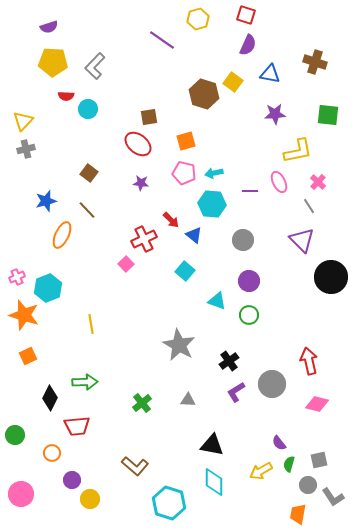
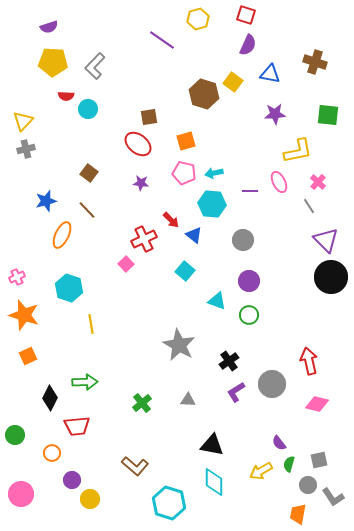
purple triangle at (302, 240): moved 24 px right
cyan hexagon at (48, 288): moved 21 px right; rotated 20 degrees counterclockwise
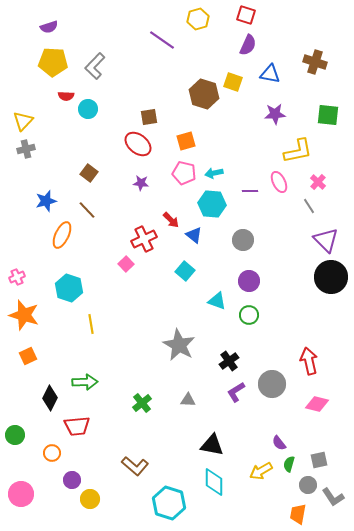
yellow square at (233, 82): rotated 18 degrees counterclockwise
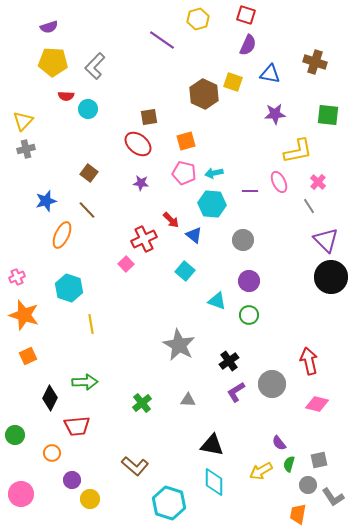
brown hexagon at (204, 94): rotated 8 degrees clockwise
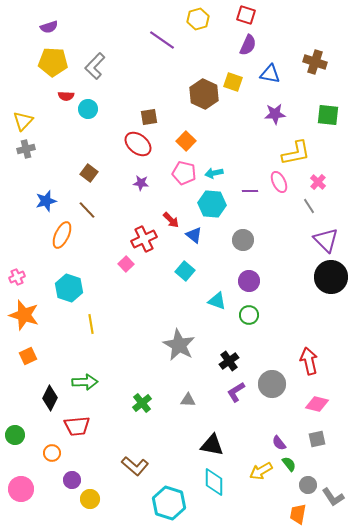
orange square at (186, 141): rotated 30 degrees counterclockwise
yellow L-shape at (298, 151): moved 2 px left, 2 px down
gray square at (319, 460): moved 2 px left, 21 px up
green semicircle at (289, 464): rotated 126 degrees clockwise
pink circle at (21, 494): moved 5 px up
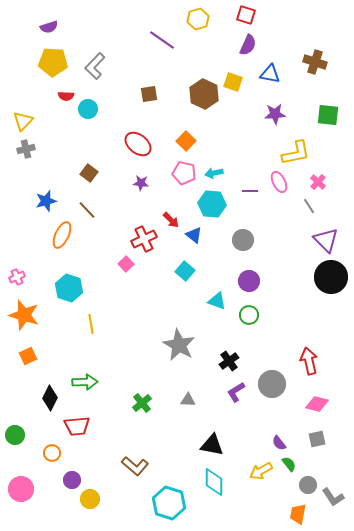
brown square at (149, 117): moved 23 px up
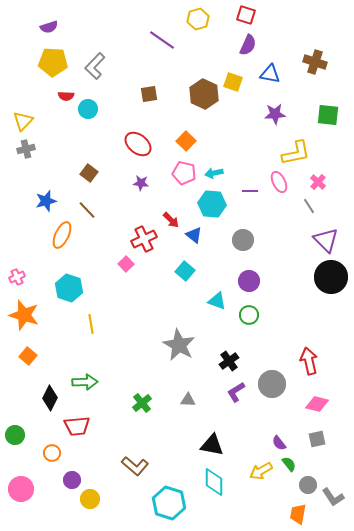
orange square at (28, 356): rotated 24 degrees counterclockwise
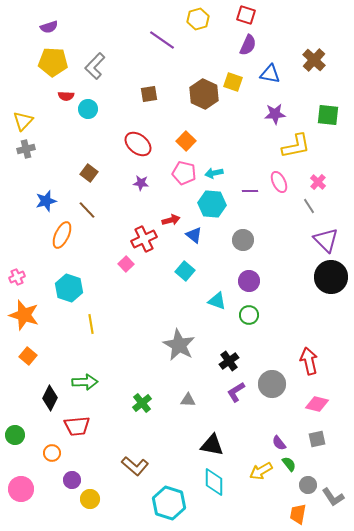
brown cross at (315, 62): moved 1 px left, 2 px up; rotated 25 degrees clockwise
yellow L-shape at (296, 153): moved 7 px up
red arrow at (171, 220): rotated 60 degrees counterclockwise
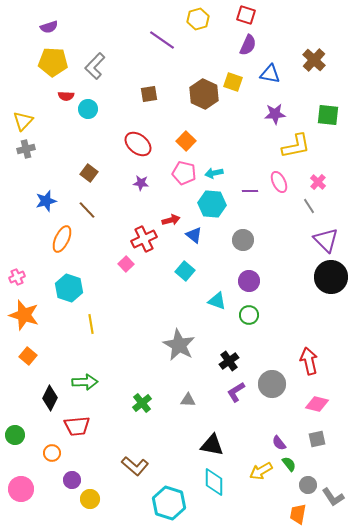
orange ellipse at (62, 235): moved 4 px down
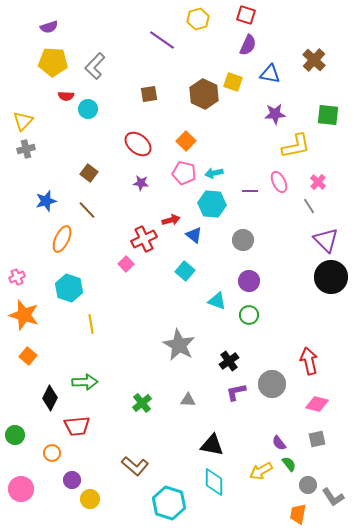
purple L-shape at (236, 392): rotated 20 degrees clockwise
